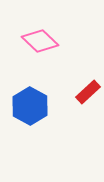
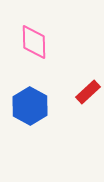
pink diamond: moved 6 px left, 1 px down; rotated 45 degrees clockwise
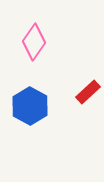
pink diamond: rotated 36 degrees clockwise
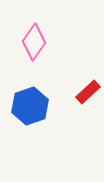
blue hexagon: rotated 12 degrees clockwise
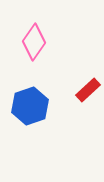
red rectangle: moved 2 px up
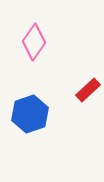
blue hexagon: moved 8 px down
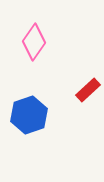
blue hexagon: moved 1 px left, 1 px down
